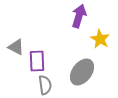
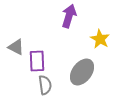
purple arrow: moved 10 px left
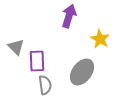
gray triangle: rotated 18 degrees clockwise
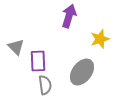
yellow star: rotated 24 degrees clockwise
purple rectangle: moved 1 px right
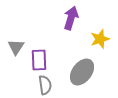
purple arrow: moved 2 px right, 2 px down
gray triangle: rotated 18 degrees clockwise
purple rectangle: moved 1 px right, 1 px up
